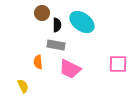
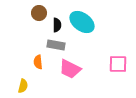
brown circle: moved 3 px left
yellow semicircle: rotated 40 degrees clockwise
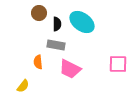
black semicircle: moved 1 px up
yellow semicircle: rotated 24 degrees clockwise
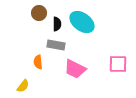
pink trapezoid: moved 5 px right
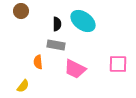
brown circle: moved 18 px left, 2 px up
cyan ellipse: moved 1 px right, 1 px up
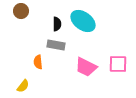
pink trapezoid: moved 11 px right, 2 px up
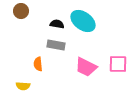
black semicircle: rotated 80 degrees counterclockwise
orange semicircle: moved 2 px down
yellow semicircle: rotated 56 degrees clockwise
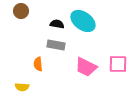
yellow semicircle: moved 1 px left, 1 px down
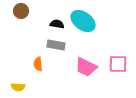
yellow semicircle: moved 4 px left
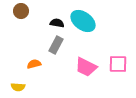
black semicircle: moved 1 px up
gray rectangle: rotated 72 degrees counterclockwise
orange semicircle: moved 4 px left; rotated 80 degrees clockwise
